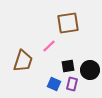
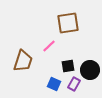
purple rectangle: moved 2 px right; rotated 16 degrees clockwise
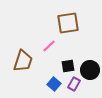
blue square: rotated 16 degrees clockwise
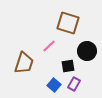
brown square: rotated 25 degrees clockwise
brown trapezoid: moved 1 px right, 2 px down
black circle: moved 3 px left, 19 px up
blue square: moved 1 px down
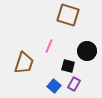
brown square: moved 8 px up
pink line: rotated 24 degrees counterclockwise
black square: rotated 24 degrees clockwise
blue square: moved 1 px down
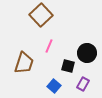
brown square: moved 27 px left; rotated 30 degrees clockwise
black circle: moved 2 px down
purple rectangle: moved 9 px right
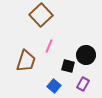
black circle: moved 1 px left, 2 px down
brown trapezoid: moved 2 px right, 2 px up
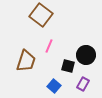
brown square: rotated 10 degrees counterclockwise
